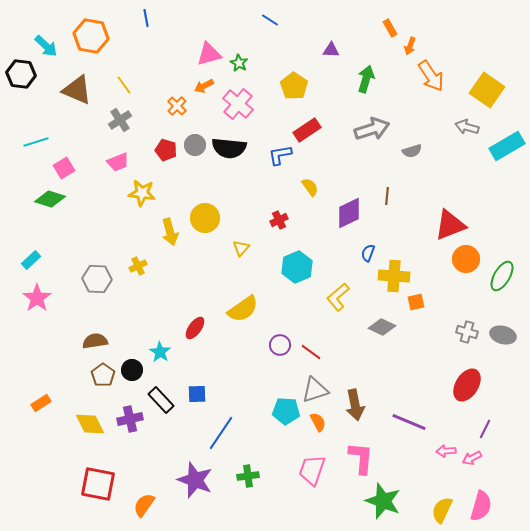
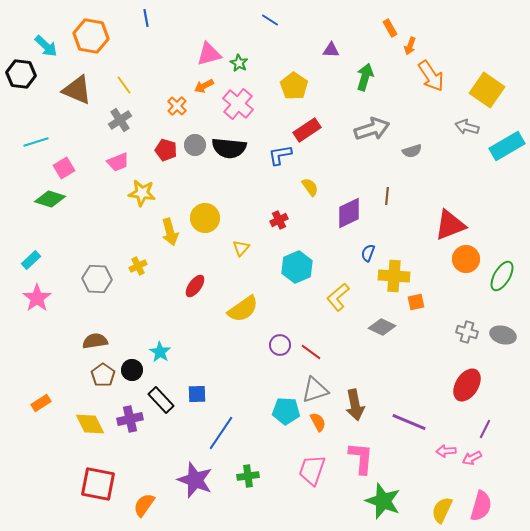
green arrow at (366, 79): moved 1 px left, 2 px up
red ellipse at (195, 328): moved 42 px up
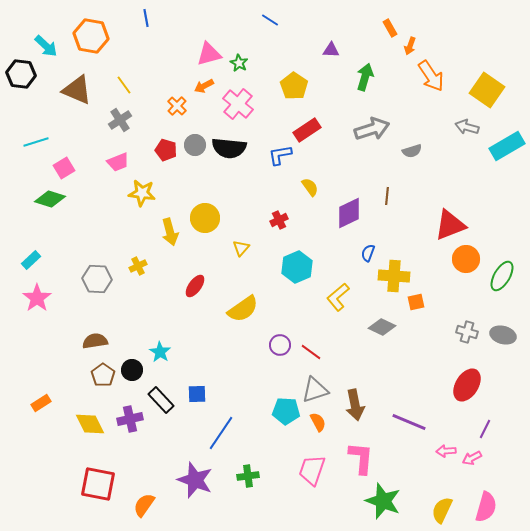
pink semicircle at (481, 506): moved 5 px right, 1 px down
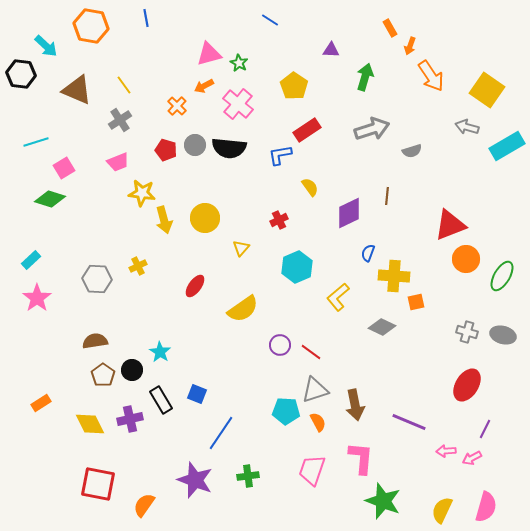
orange hexagon at (91, 36): moved 10 px up
yellow arrow at (170, 232): moved 6 px left, 12 px up
blue square at (197, 394): rotated 24 degrees clockwise
black rectangle at (161, 400): rotated 12 degrees clockwise
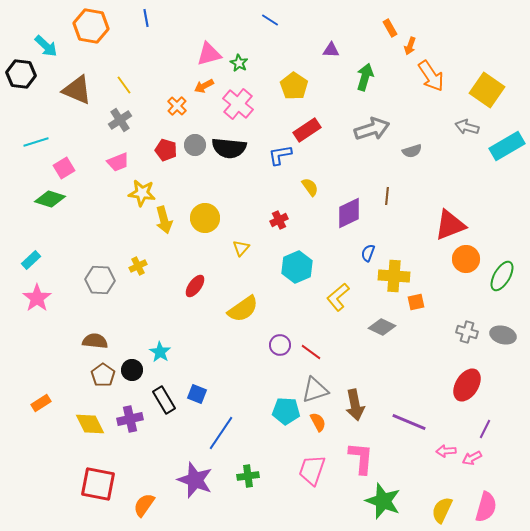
gray hexagon at (97, 279): moved 3 px right, 1 px down
brown semicircle at (95, 341): rotated 15 degrees clockwise
black rectangle at (161, 400): moved 3 px right
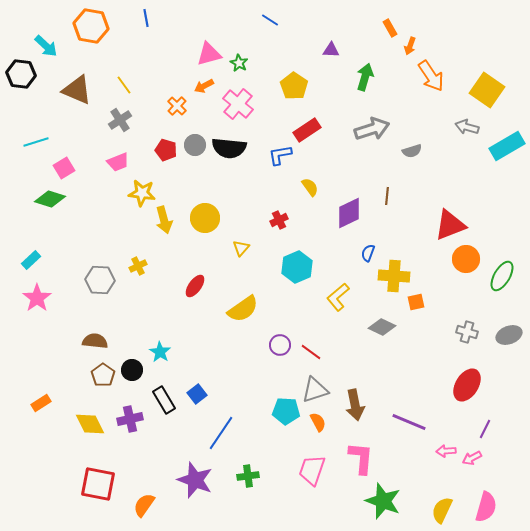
gray ellipse at (503, 335): moved 6 px right; rotated 35 degrees counterclockwise
blue square at (197, 394): rotated 30 degrees clockwise
